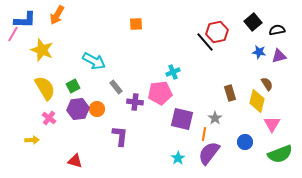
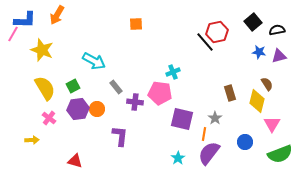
pink pentagon: rotated 15 degrees clockwise
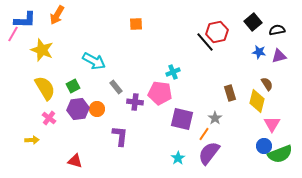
orange line: rotated 24 degrees clockwise
blue circle: moved 19 px right, 4 px down
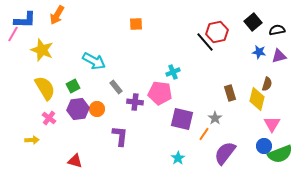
brown semicircle: rotated 48 degrees clockwise
yellow diamond: moved 2 px up
purple semicircle: moved 16 px right
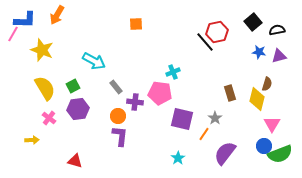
orange circle: moved 21 px right, 7 px down
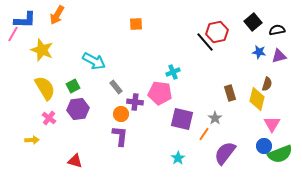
orange circle: moved 3 px right, 2 px up
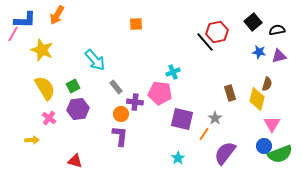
cyan arrow: moved 1 px right, 1 px up; rotated 20 degrees clockwise
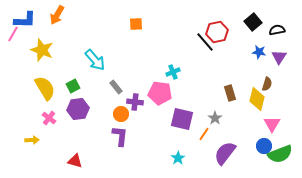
purple triangle: moved 1 px down; rotated 42 degrees counterclockwise
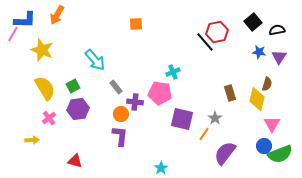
pink cross: rotated 16 degrees clockwise
cyan star: moved 17 px left, 10 px down
